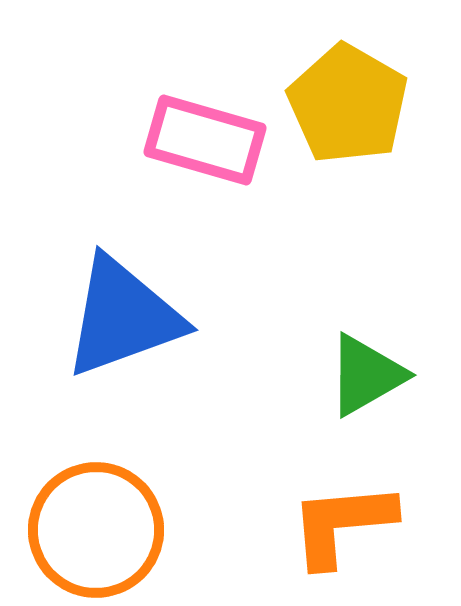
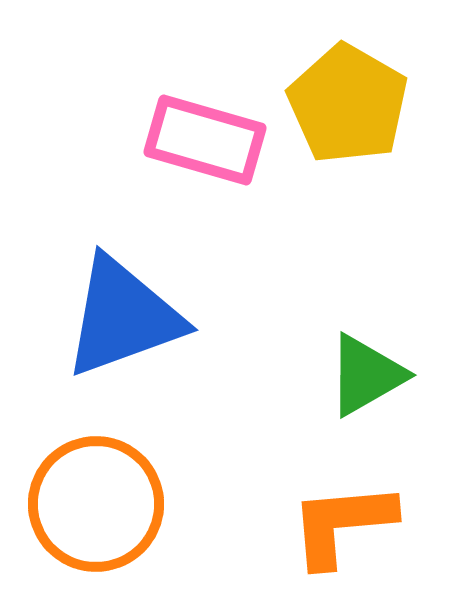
orange circle: moved 26 px up
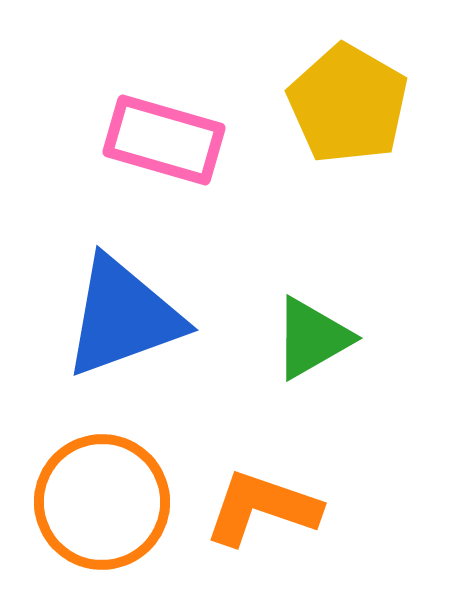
pink rectangle: moved 41 px left
green triangle: moved 54 px left, 37 px up
orange circle: moved 6 px right, 2 px up
orange L-shape: moved 80 px left, 16 px up; rotated 24 degrees clockwise
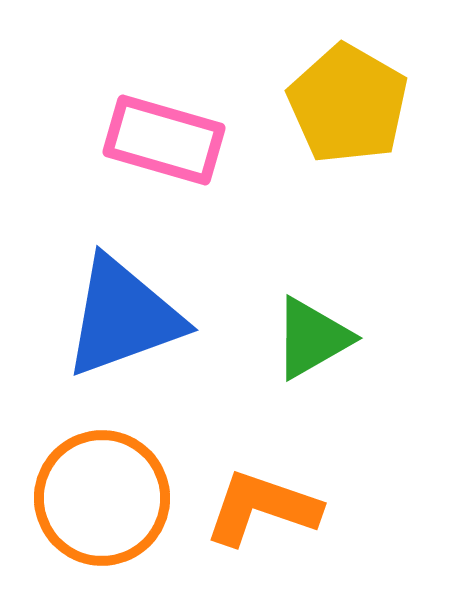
orange circle: moved 4 px up
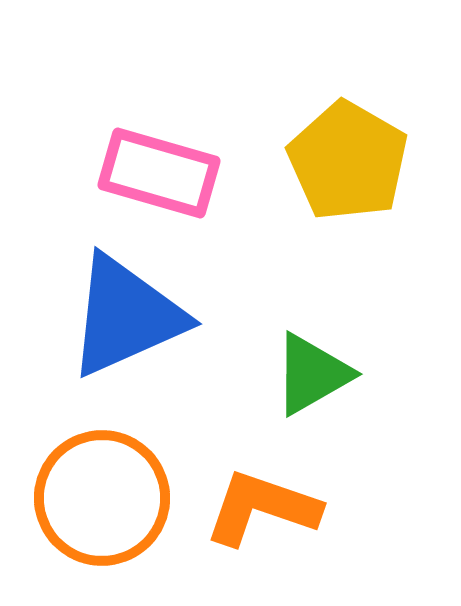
yellow pentagon: moved 57 px down
pink rectangle: moved 5 px left, 33 px down
blue triangle: moved 3 px right, 1 px up; rotated 4 degrees counterclockwise
green triangle: moved 36 px down
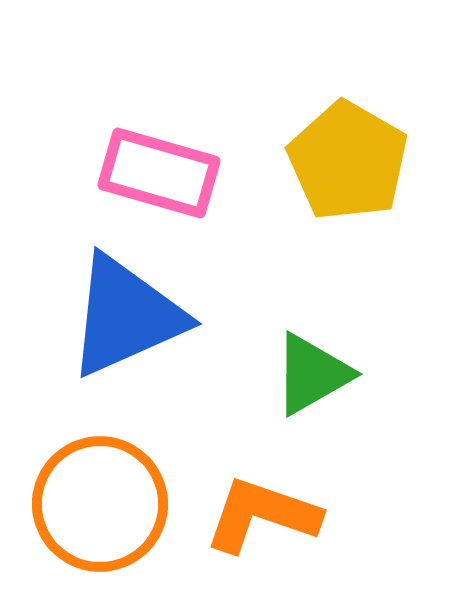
orange circle: moved 2 px left, 6 px down
orange L-shape: moved 7 px down
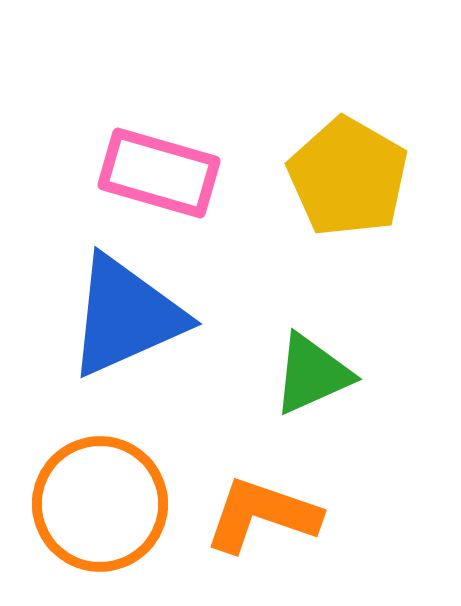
yellow pentagon: moved 16 px down
green triangle: rotated 6 degrees clockwise
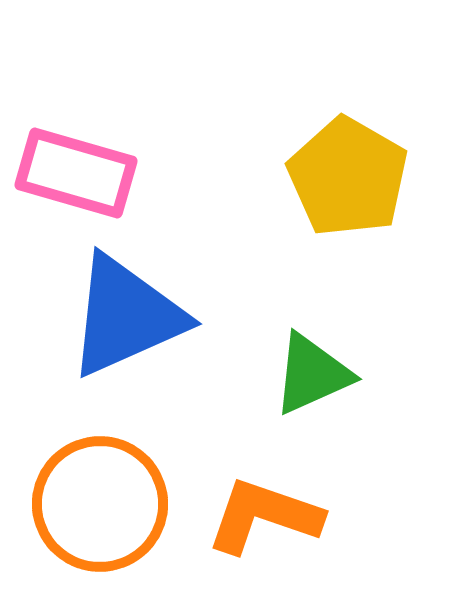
pink rectangle: moved 83 px left
orange L-shape: moved 2 px right, 1 px down
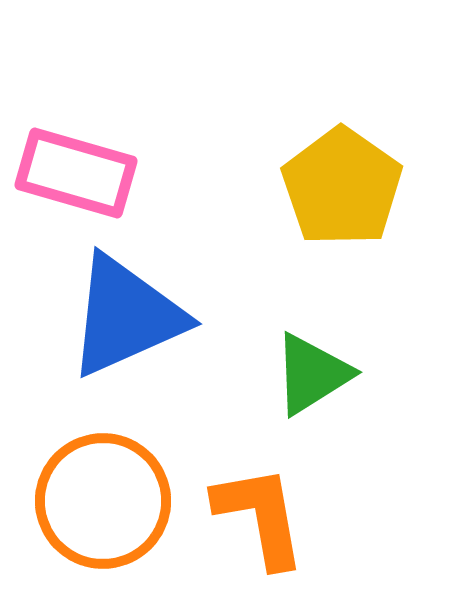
yellow pentagon: moved 6 px left, 10 px down; rotated 5 degrees clockwise
green triangle: rotated 8 degrees counterclockwise
orange circle: moved 3 px right, 3 px up
orange L-shape: moved 4 px left; rotated 61 degrees clockwise
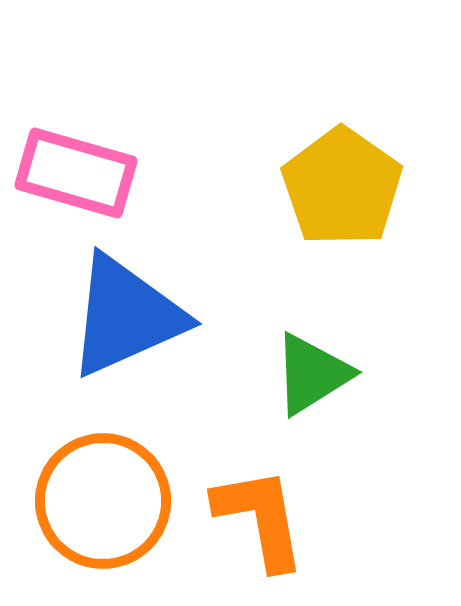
orange L-shape: moved 2 px down
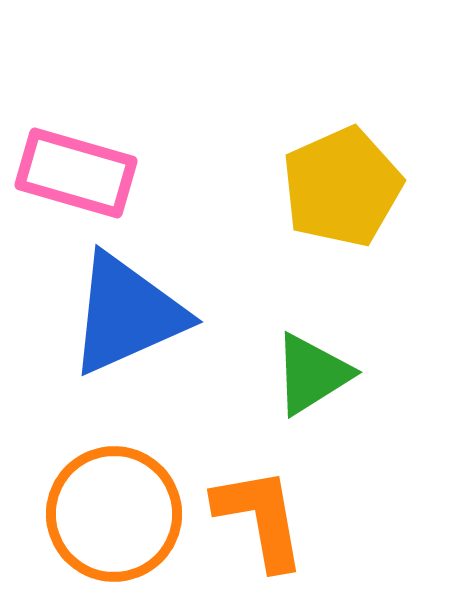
yellow pentagon: rotated 13 degrees clockwise
blue triangle: moved 1 px right, 2 px up
orange circle: moved 11 px right, 13 px down
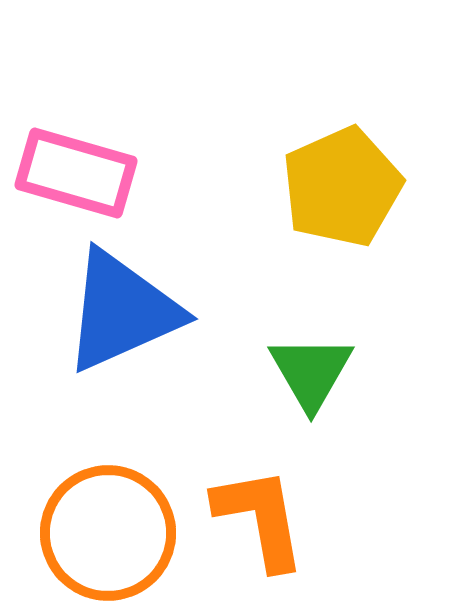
blue triangle: moved 5 px left, 3 px up
green triangle: moved 1 px left, 2 px up; rotated 28 degrees counterclockwise
orange circle: moved 6 px left, 19 px down
